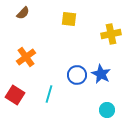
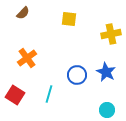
orange cross: moved 1 px right, 1 px down
blue star: moved 5 px right, 2 px up
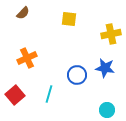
orange cross: rotated 12 degrees clockwise
blue star: moved 1 px left, 4 px up; rotated 18 degrees counterclockwise
red square: rotated 18 degrees clockwise
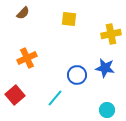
cyan line: moved 6 px right, 4 px down; rotated 24 degrees clockwise
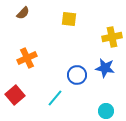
yellow cross: moved 1 px right, 3 px down
cyan circle: moved 1 px left, 1 px down
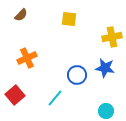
brown semicircle: moved 2 px left, 2 px down
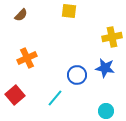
yellow square: moved 8 px up
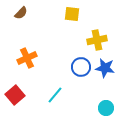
yellow square: moved 3 px right, 3 px down
brown semicircle: moved 2 px up
yellow cross: moved 15 px left, 3 px down
blue circle: moved 4 px right, 8 px up
cyan line: moved 3 px up
cyan circle: moved 3 px up
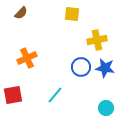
red square: moved 2 px left; rotated 30 degrees clockwise
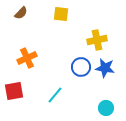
yellow square: moved 11 px left
red square: moved 1 px right, 4 px up
